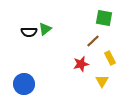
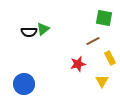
green triangle: moved 2 px left
brown line: rotated 16 degrees clockwise
red star: moved 3 px left
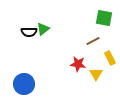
red star: rotated 21 degrees clockwise
yellow triangle: moved 6 px left, 7 px up
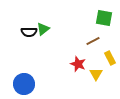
red star: rotated 14 degrees clockwise
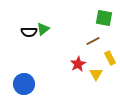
red star: rotated 21 degrees clockwise
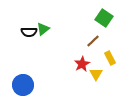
green square: rotated 24 degrees clockwise
brown line: rotated 16 degrees counterclockwise
red star: moved 4 px right
blue circle: moved 1 px left, 1 px down
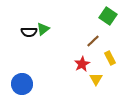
green square: moved 4 px right, 2 px up
yellow triangle: moved 5 px down
blue circle: moved 1 px left, 1 px up
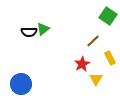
blue circle: moved 1 px left
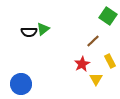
yellow rectangle: moved 3 px down
